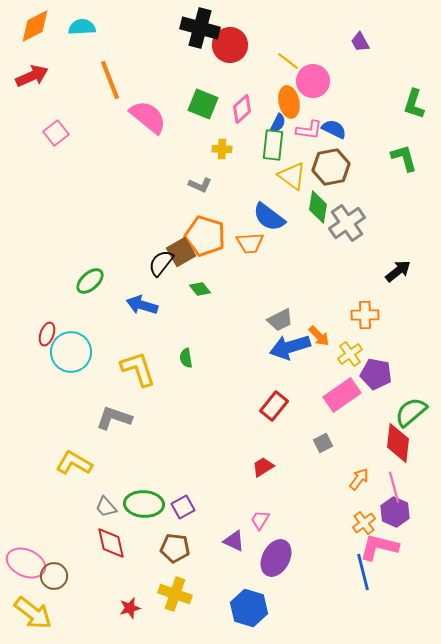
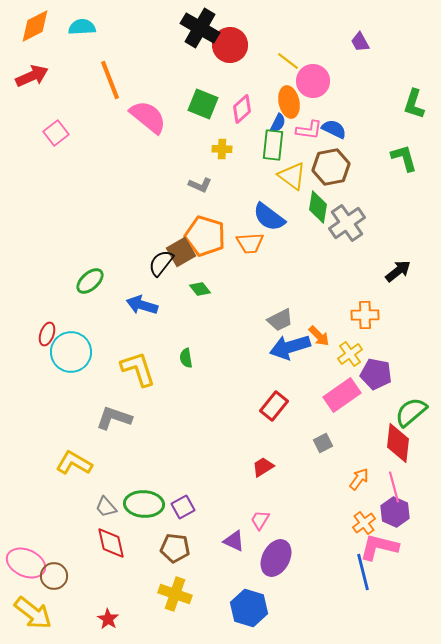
black cross at (200, 28): rotated 15 degrees clockwise
red star at (130, 608): moved 22 px left, 11 px down; rotated 25 degrees counterclockwise
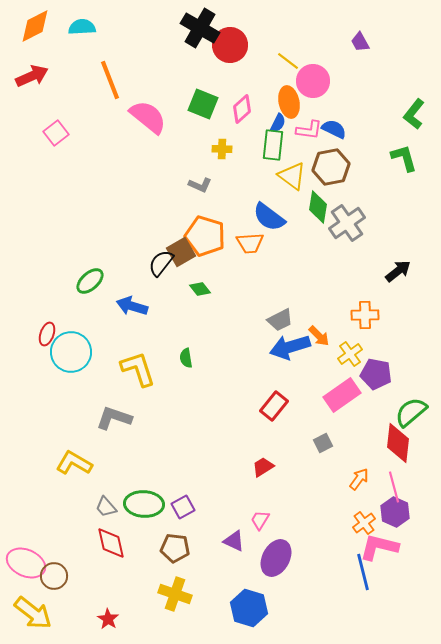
green L-shape at (414, 104): moved 10 px down; rotated 20 degrees clockwise
blue arrow at (142, 305): moved 10 px left, 1 px down
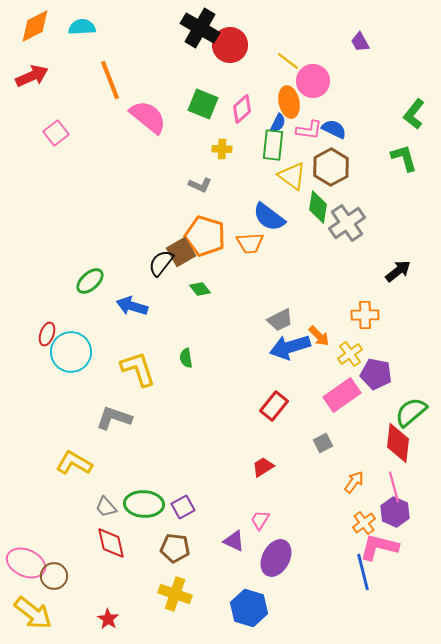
brown hexagon at (331, 167): rotated 18 degrees counterclockwise
orange arrow at (359, 479): moved 5 px left, 3 px down
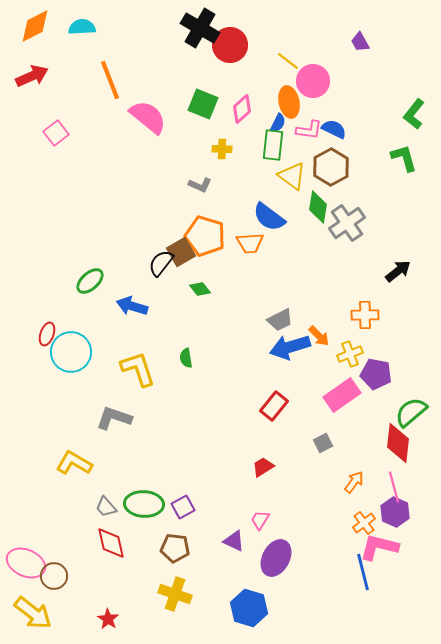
yellow cross at (350, 354): rotated 15 degrees clockwise
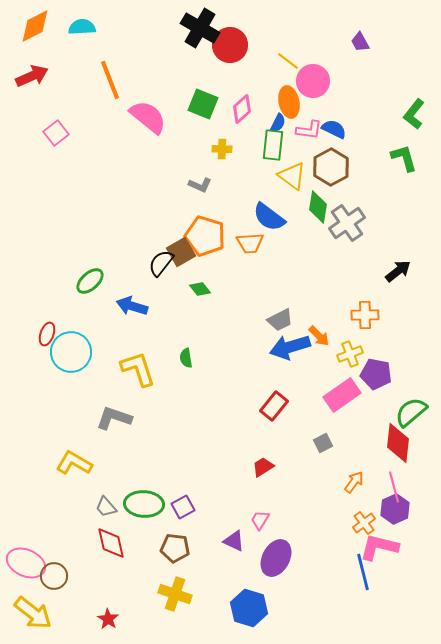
purple hexagon at (395, 512): moved 3 px up; rotated 12 degrees clockwise
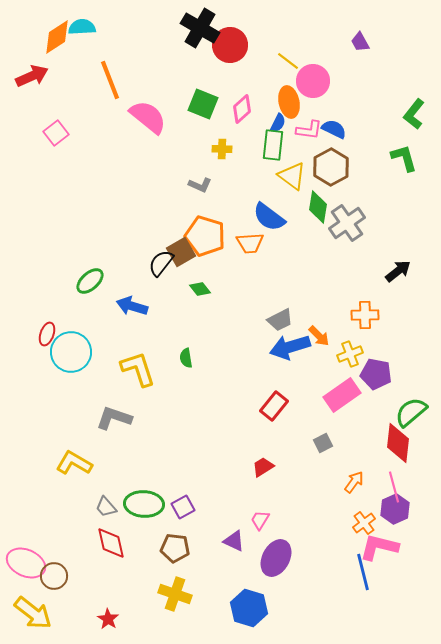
orange diamond at (35, 26): moved 22 px right, 11 px down; rotated 6 degrees counterclockwise
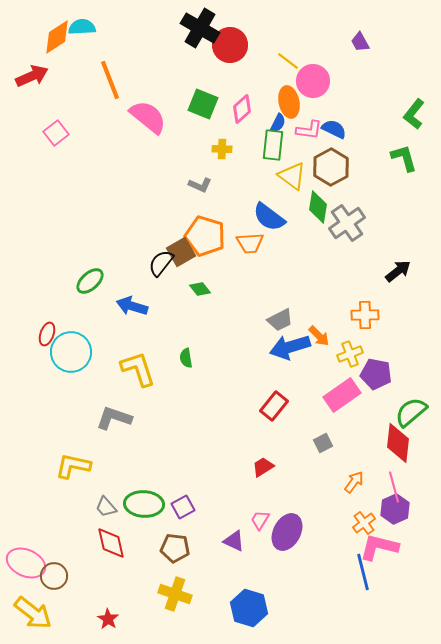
yellow L-shape at (74, 463): moved 1 px left, 3 px down; rotated 18 degrees counterclockwise
purple ellipse at (276, 558): moved 11 px right, 26 px up
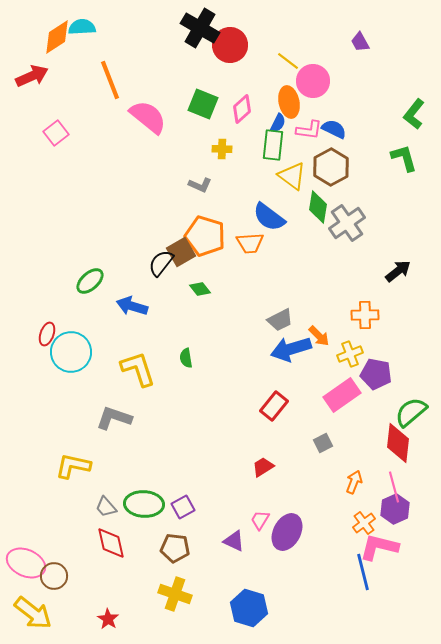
blue arrow at (290, 347): moved 1 px right, 2 px down
orange arrow at (354, 482): rotated 15 degrees counterclockwise
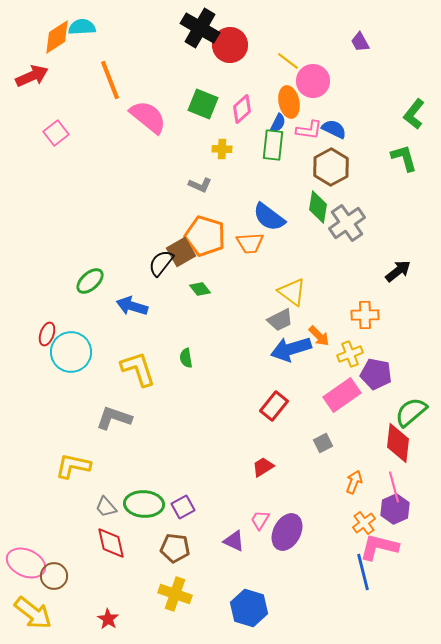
yellow triangle at (292, 176): moved 116 px down
